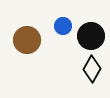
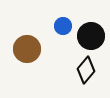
brown circle: moved 9 px down
black diamond: moved 6 px left, 1 px down; rotated 12 degrees clockwise
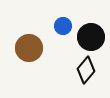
black circle: moved 1 px down
brown circle: moved 2 px right, 1 px up
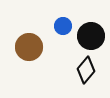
black circle: moved 1 px up
brown circle: moved 1 px up
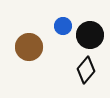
black circle: moved 1 px left, 1 px up
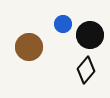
blue circle: moved 2 px up
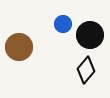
brown circle: moved 10 px left
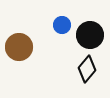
blue circle: moved 1 px left, 1 px down
black diamond: moved 1 px right, 1 px up
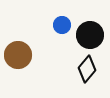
brown circle: moved 1 px left, 8 px down
